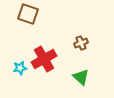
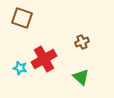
brown square: moved 6 px left, 4 px down
brown cross: moved 1 px right, 1 px up
cyan star: rotated 24 degrees clockwise
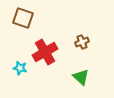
brown square: moved 1 px right
red cross: moved 1 px right, 7 px up
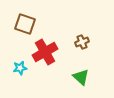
brown square: moved 2 px right, 6 px down
cyan star: rotated 24 degrees counterclockwise
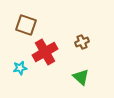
brown square: moved 1 px right, 1 px down
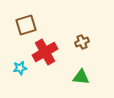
brown square: rotated 35 degrees counterclockwise
green triangle: rotated 36 degrees counterclockwise
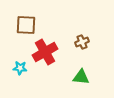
brown square: rotated 20 degrees clockwise
cyan star: rotated 16 degrees clockwise
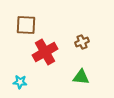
cyan star: moved 14 px down
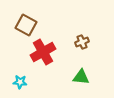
brown square: rotated 25 degrees clockwise
red cross: moved 2 px left
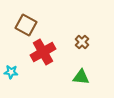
brown cross: rotated 24 degrees counterclockwise
cyan star: moved 9 px left, 10 px up
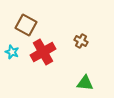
brown cross: moved 1 px left, 1 px up; rotated 16 degrees counterclockwise
cyan star: moved 1 px right, 20 px up; rotated 16 degrees clockwise
green triangle: moved 4 px right, 6 px down
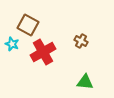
brown square: moved 2 px right
cyan star: moved 8 px up
green triangle: moved 1 px up
